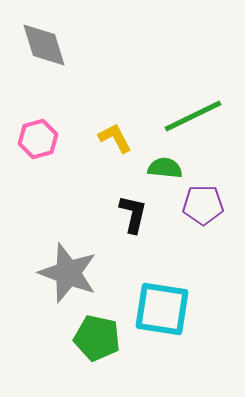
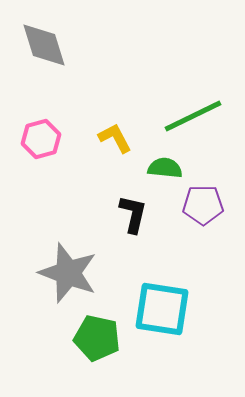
pink hexagon: moved 3 px right
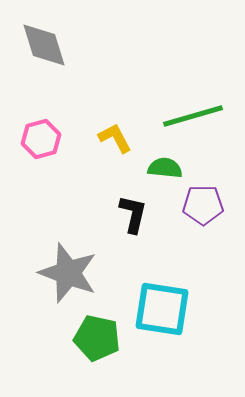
green line: rotated 10 degrees clockwise
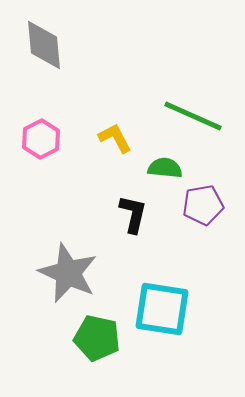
gray diamond: rotated 12 degrees clockwise
green line: rotated 40 degrees clockwise
pink hexagon: rotated 12 degrees counterclockwise
purple pentagon: rotated 9 degrees counterclockwise
gray star: rotated 4 degrees clockwise
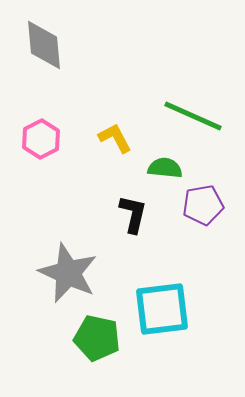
cyan square: rotated 16 degrees counterclockwise
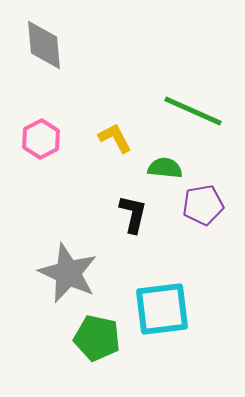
green line: moved 5 px up
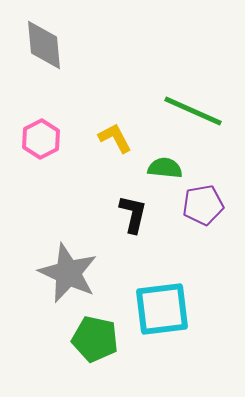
green pentagon: moved 2 px left, 1 px down
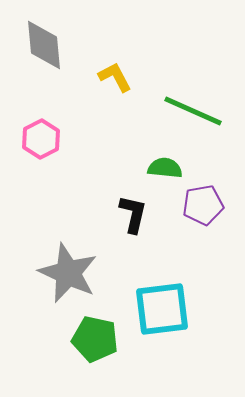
yellow L-shape: moved 61 px up
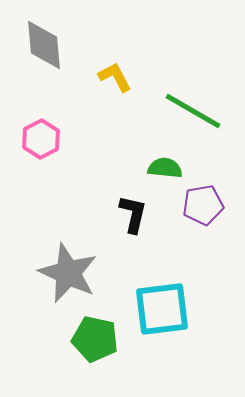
green line: rotated 6 degrees clockwise
